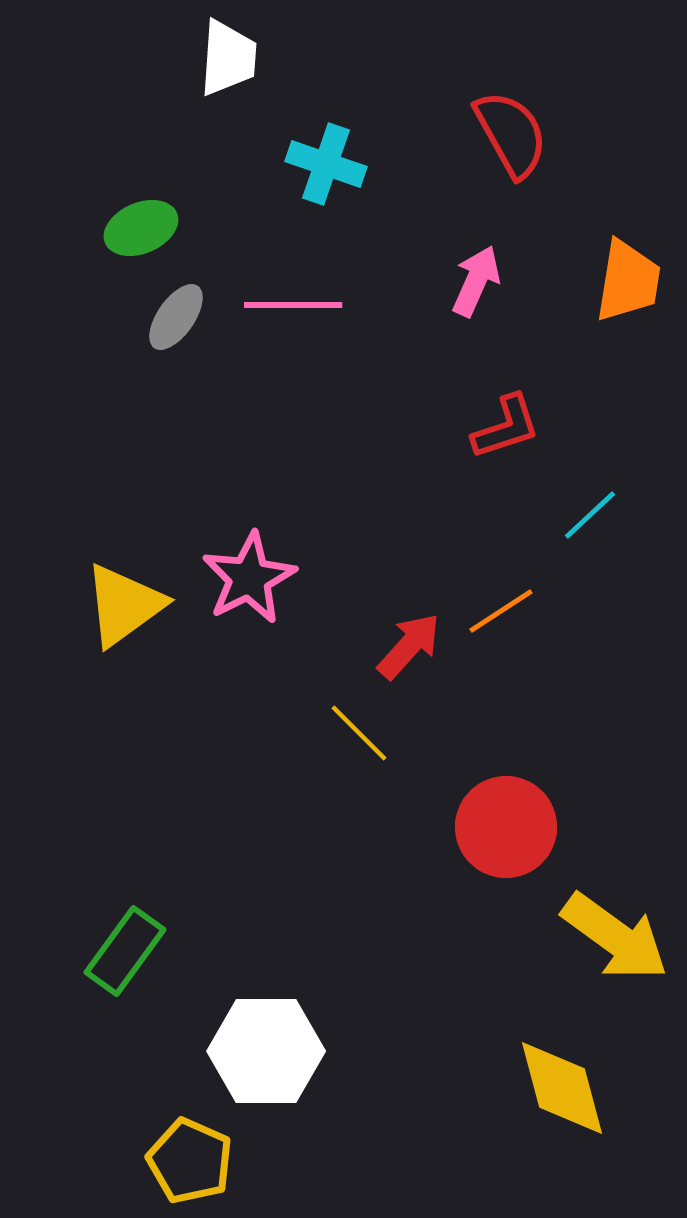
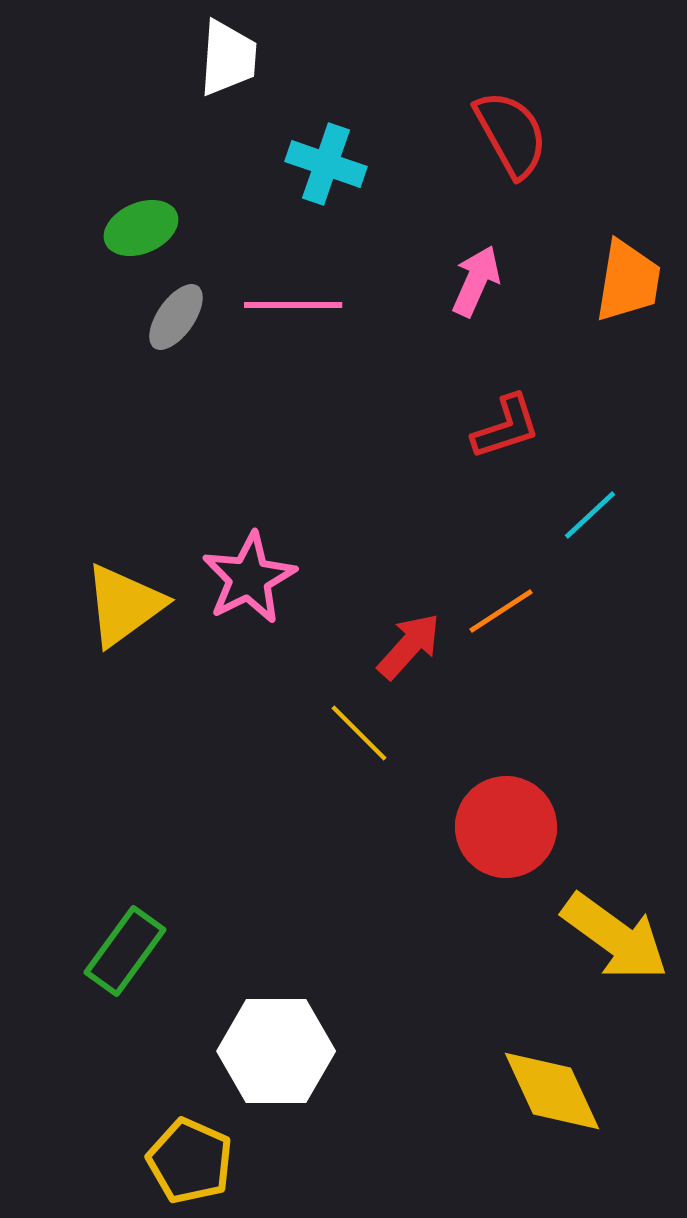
white hexagon: moved 10 px right
yellow diamond: moved 10 px left, 3 px down; rotated 10 degrees counterclockwise
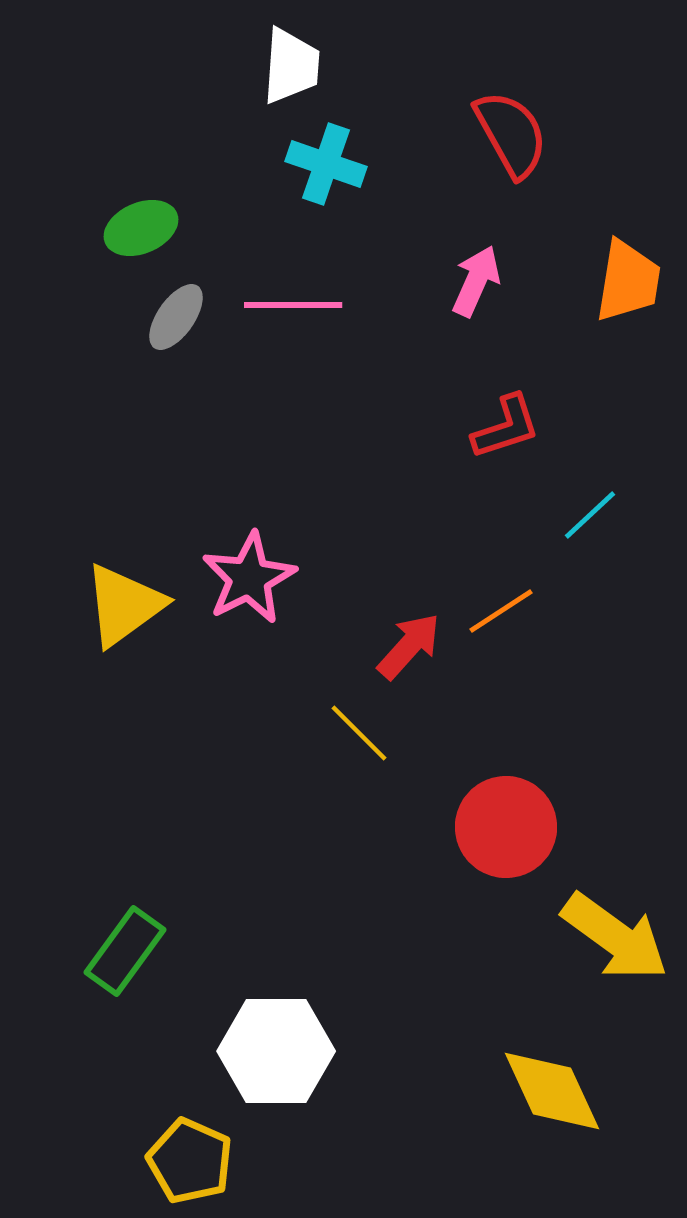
white trapezoid: moved 63 px right, 8 px down
